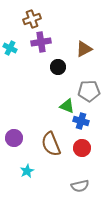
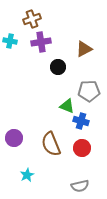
cyan cross: moved 7 px up; rotated 16 degrees counterclockwise
cyan star: moved 4 px down
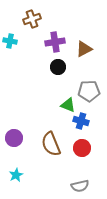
purple cross: moved 14 px right
green triangle: moved 1 px right, 1 px up
cyan star: moved 11 px left
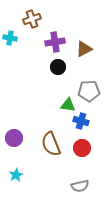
cyan cross: moved 3 px up
green triangle: rotated 14 degrees counterclockwise
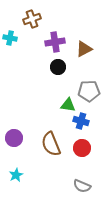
gray semicircle: moved 2 px right; rotated 36 degrees clockwise
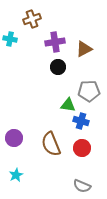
cyan cross: moved 1 px down
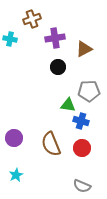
purple cross: moved 4 px up
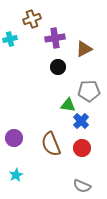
cyan cross: rotated 24 degrees counterclockwise
blue cross: rotated 28 degrees clockwise
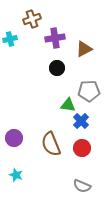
black circle: moved 1 px left, 1 px down
cyan star: rotated 24 degrees counterclockwise
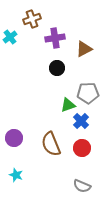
cyan cross: moved 2 px up; rotated 24 degrees counterclockwise
gray pentagon: moved 1 px left, 2 px down
green triangle: rotated 28 degrees counterclockwise
